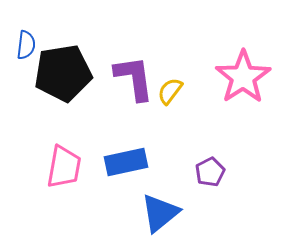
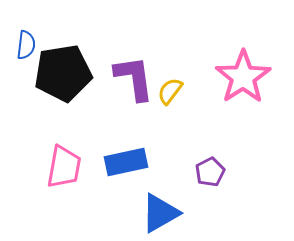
blue triangle: rotated 9 degrees clockwise
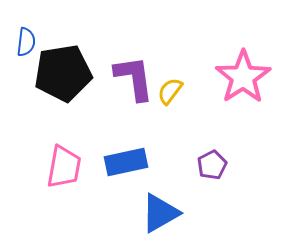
blue semicircle: moved 3 px up
purple pentagon: moved 2 px right, 7 px up
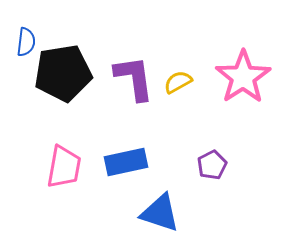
yellow semicircle: moved 8 px right, 9 px up; rotated 24 degrees clockwise
blue triangle: rotated 48 degrees clockwise
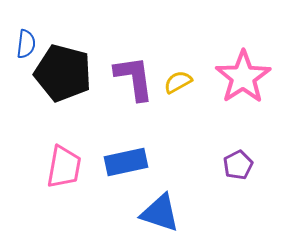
blue semicircle: moved 2 px down
black pentagon: rotated 24 degrees clockwise
purple pentagon: moved 26 px right
